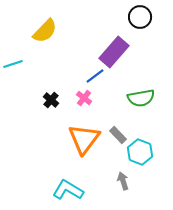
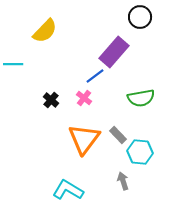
cyan line: rotated 18 degrees clockwise
cyan hexagon: rotated 15 degrees counterclockwise
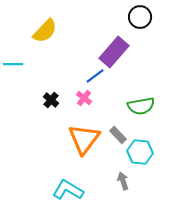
green semicircle: moved 8 px down
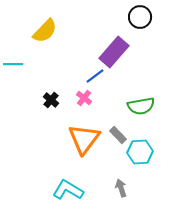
cyan hexagon: rotated 10 degrees counterclockwise
gray arrow: moved 2 px left, 7 px down
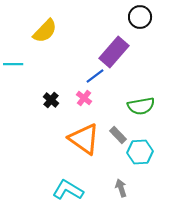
orange triangle: rotated 32 degrees counterclockwise
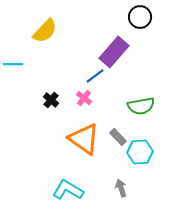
gray rectangle: moved 2 px down
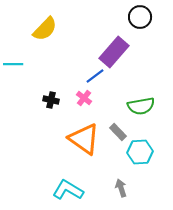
yellow semicircle: moved 2 px up
black cross: rotated 28 degrees counterclockwise
gray rectangle: moved 5 px up
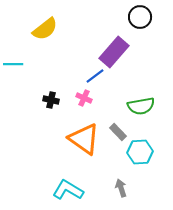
yellow semicircle: rotated 8 degrees clockwise
pink cross: rotated 14 degrees counterclockwise
